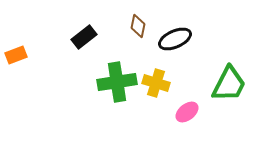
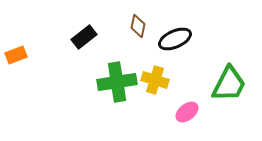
yellow cross: moved 1 px left, 3 px up
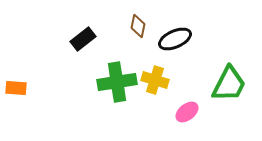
black rectangle: moved 1 px left, 2 px down
orange rectangle: moved 33 px down; rotated 25 degrees clockwise
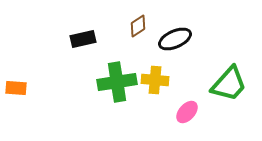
brown diamond: rotated 45 degrees clockwise
black rectangle: rotated 25 degrees clockwise
yellow cross: rotated 12 degrees counterclockwise
green trapezoid: rotated 15 degrees clockwise
pink ellipse: rotated 10 degrees counterclockwise
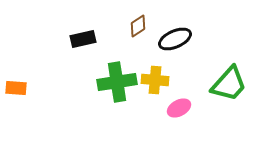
pink ellipse: moved 8 px left, 4 px up; rotated 20 degrees clockwise
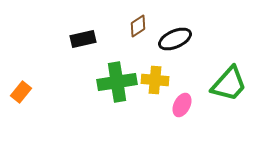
orange rectangle: moved 5 px right, 4 px down; rotated 55 degrees counterclockwise
pink ellipse: moved 3 px right, 3 px up; rotated 35 degrees counterclockwise
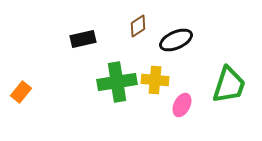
black ellipse: moved 1 px right, 1 px down
green trapezoid: moved 1 px down; rotated 24 degrees counterclockwise
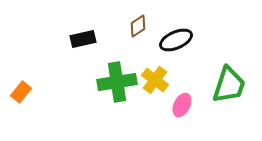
yellow cross: rotated 32 degrees clockwise
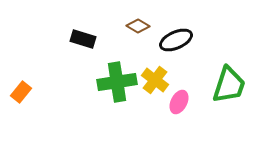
brown diamond: rotated 65 degrees clockwise
black rectangle: rotated 30 degrees clockwise
pink ellipse: moved 3 px left, 3 px up
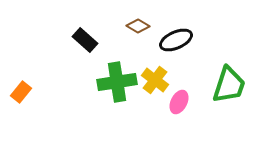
black rectangle: moved 2 px right, 1 px down; rotated 25 degrees clockwise
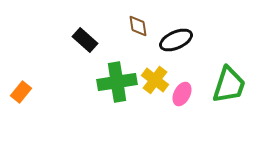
brown diamond: rotated 50 degrees clockwise
pink ellipse: moved 3 px right, 8 px up
